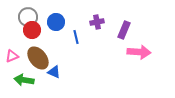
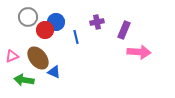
red circle: moved 13 px right
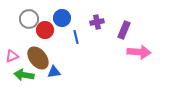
gray circle: moved 1 px right, 2 px down
blue circle: moved 6 px right, 4 px up
blue triangle: rotated 32 degrees counterclockwise
green arrow: moved 5 px up
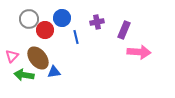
pink triangle: rotated 24 degrees counterclockwise
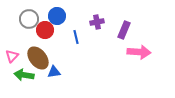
blue circle: moved 5 px left, 2 px up
